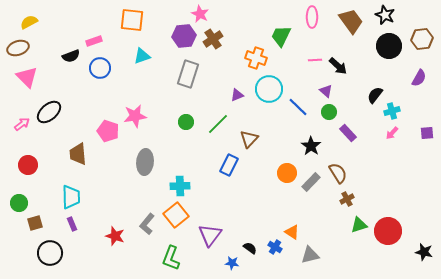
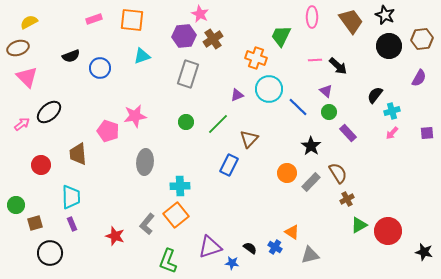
pink rectangle at (94, 41): moved 22 px up
red circle at (28, 165): moved 13 px right
green circle at (19, 203): moved 3 px left, 2 px down
green triangle at (359, 225): rotated 12 degrees counterclockwise
purple triangle at (210, 235): moved 12 px down; rotated 35 degrees clockwise
green L-shape at (171, 258): moved 3 px left, 3 px down
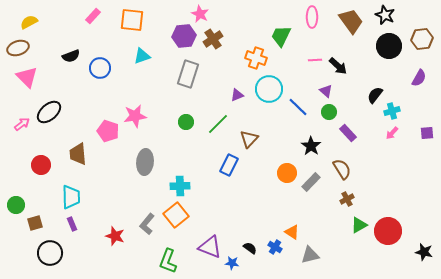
pink rectangle at (94, 19): moved 1 px left, 3 px up; rotated 28 degrees counterclockwise
brown semicircle at (338, 173): moved 4 px right, 4 px up
purple triangle at (210, 247): rotated 40 degrees clockwise
